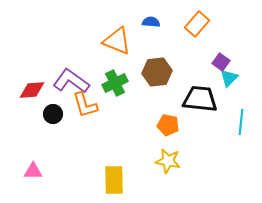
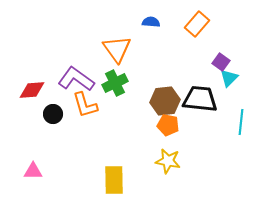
orange triangle: moved 8 px down; rotated 32 degrees clockwise
brown hexagon: moved 8 px right, 29 px down
purple L-shape: moved 5 px right, 2 px up
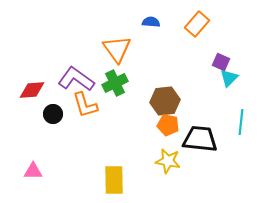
purple square: rotated 12 degrees counterclockwise
black trapezoid: moved 40 px down
